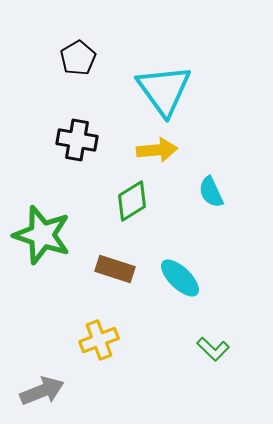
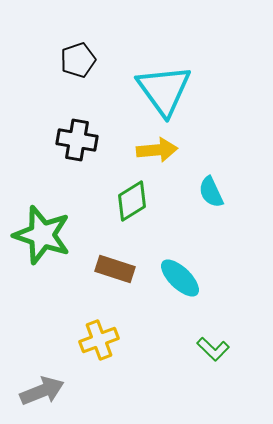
black pentagon: moved 2 px down; rotated 12 degrees clockwise
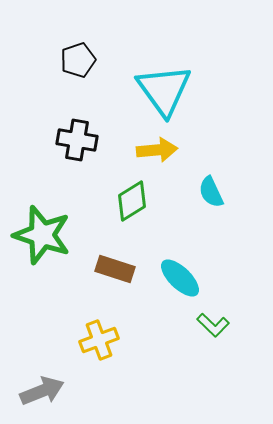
green L-shape: moved 24 px up
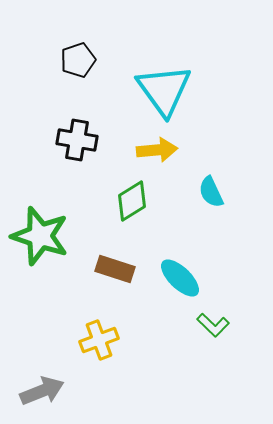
green star: moved 2 px left, 1 px down
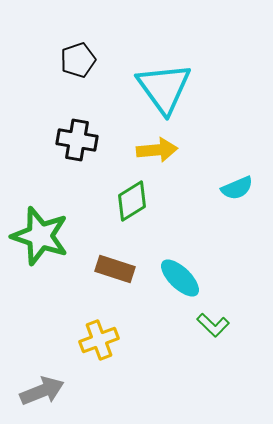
cyan triangle: moved 2 px up
cyan semicircle: moved 26 px right, 4 px up; rotated 88 degrees counterclockwise
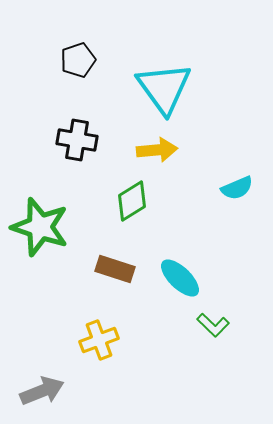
green star: moved 9 px up
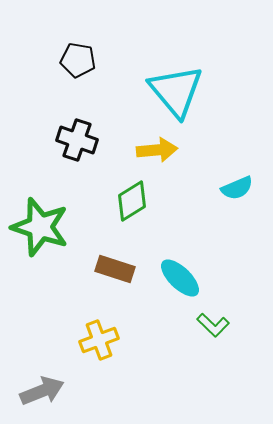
black pentagon: rotated 28 degrees clockwise
cyan triangle: moved 12 px right, 3 px down; rotated 4 degrees counterclockwise
black cross: rotated 9 degrees clockwise
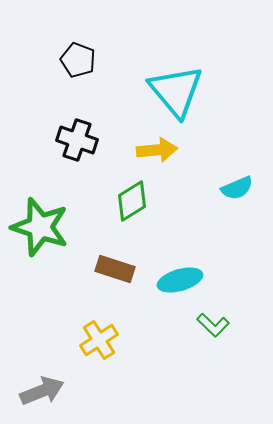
black pentagon: rotated 12 degrees clockwise
cyan ellipse: moved 2 px down; rotated 60 degrees counterclockwise
yellow cross: rotated 12 degrees counterclockwise
